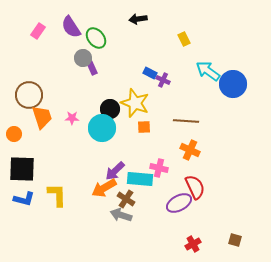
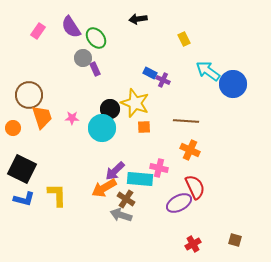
purple rectangle: moved 3 px right, 1 px down
orange circle: moved 1 px left, 6 px up
black square: rotated 24 degrees clockwise
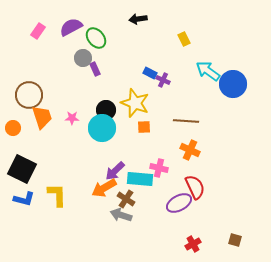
purple semicircle: rotated 95 degrees clockwise
black circle: moved 4 px left, 1 px down
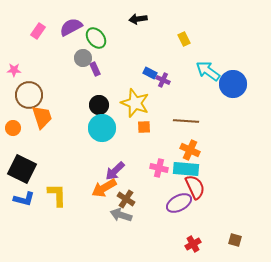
black circle: moved 7 px left, 5 px up
pink star: moved 58 px left, 48 px up
cyan rectangle: moved 46 px right, 10 px up
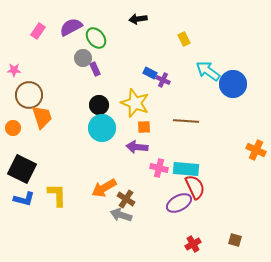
orange cross: moved 66 px right
purple arrow: moved 22 px right, 24 px up; rotated 50 degrees clockwise
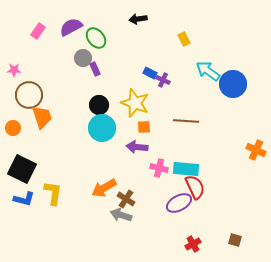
yellow L-shape: moved 4 px left, 2 px up; rotated 10 degrees clockwise
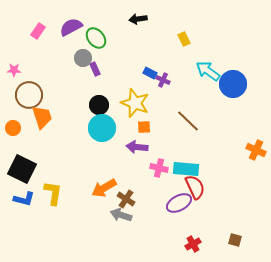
brown line: moved 2 px right; rotated 40 degrees clockwise
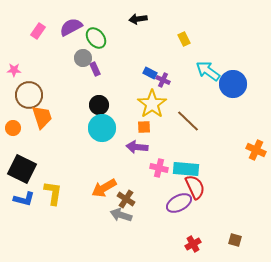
yellow star: moved 17 px right, 1 px down; rotated 16 degrees clockwise
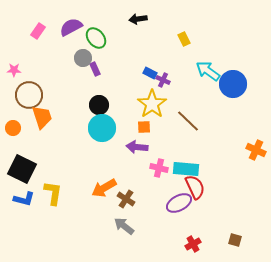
gray arrow: moved 3 px right, 11 px down; rotated 20 degrees clockwise
